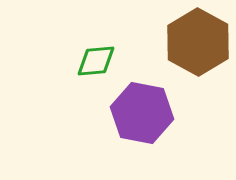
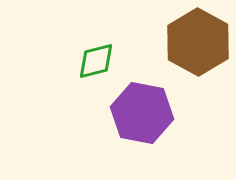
green diamond: rotated 9 degrees counterclockwise
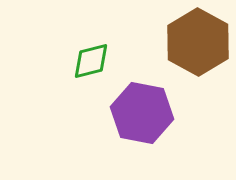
green diamond: moved 5 px left
